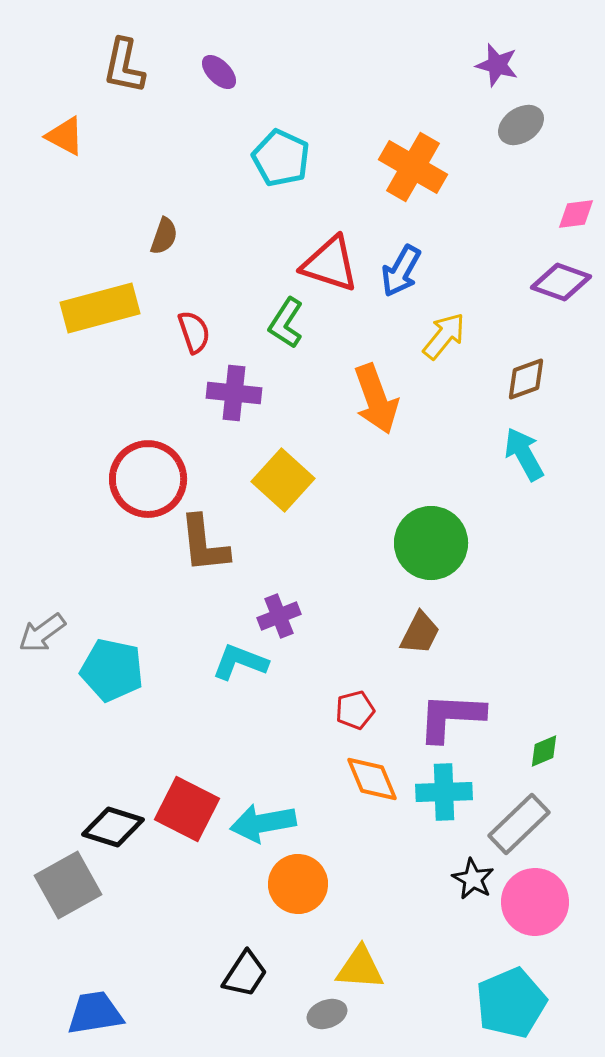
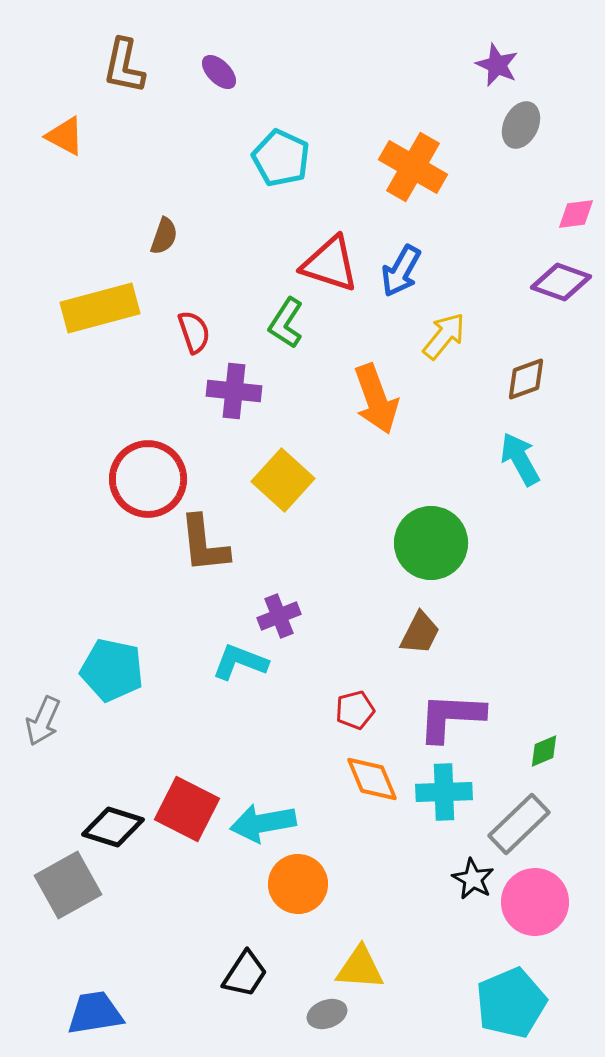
purple star at (497, 65): rotated 9 degrees clockwise
gray ellipse at (521, 125): rotated 30 degrees counterclockwise
purple cross at (234, 393): moved 2 px up
cyan arrow at (524, 454): moved 4 px left, 5 px down
gray arrow at (42, 633): moved 1 px right, 88 px down; rotated 30 degrees counterclockwise
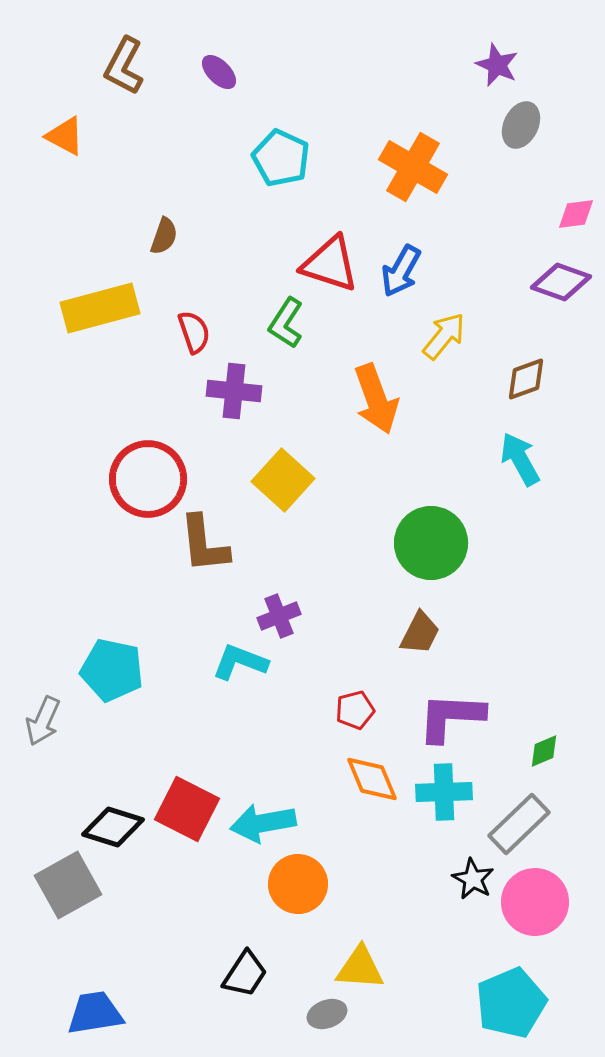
brown L-shape at (124, 66): rotated 16 degrees clockwise
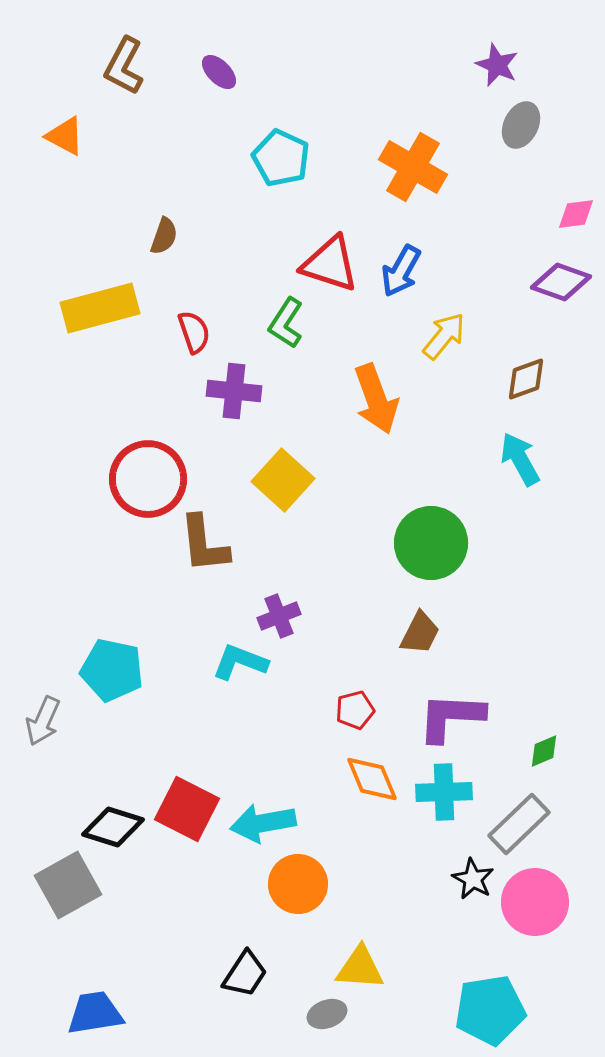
cyan pentagon at (511, 1003): moved 21 px left, 7 px down; rotated 14 degrees clockwise
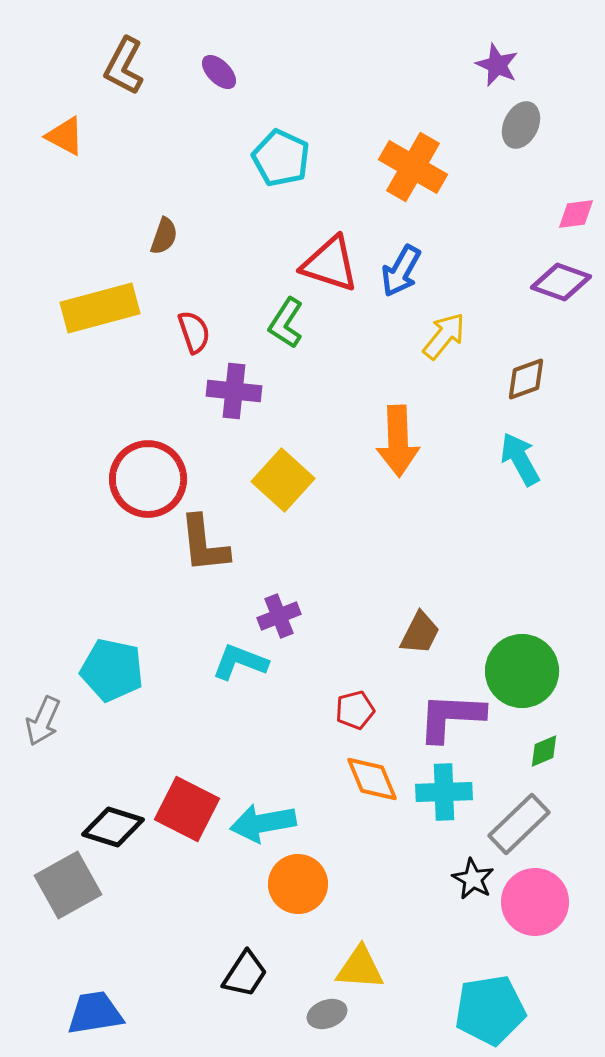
orange arrow at (376, 399): moved 22 px right, 42 px down; rotated 18 degrees clockwise
green circle at (431, 543): moved 91 px right, 128 px down
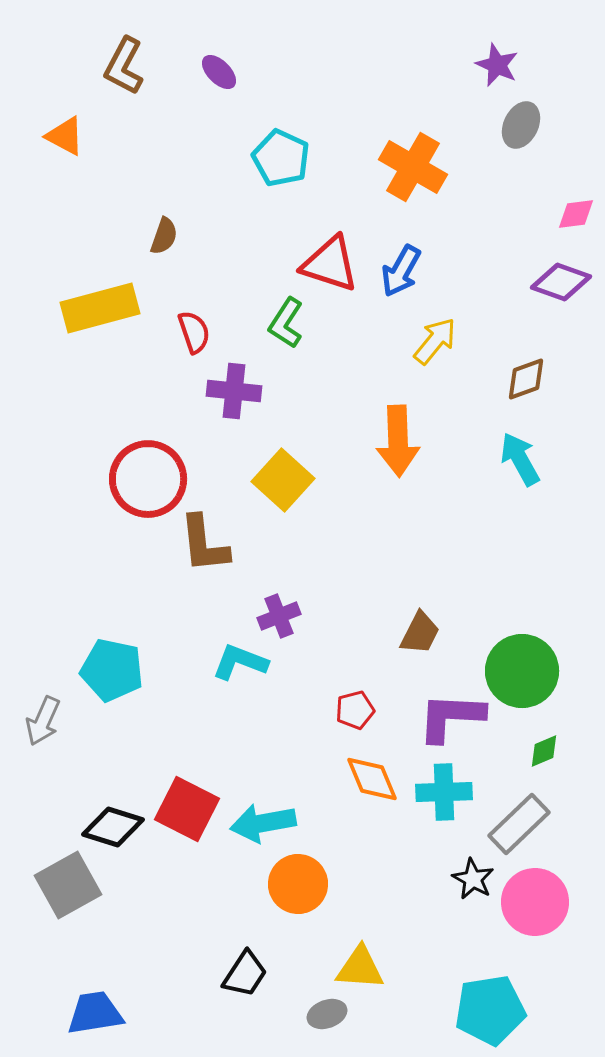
yellow arrow at (444, 336): moved 9 px left, 5 px down
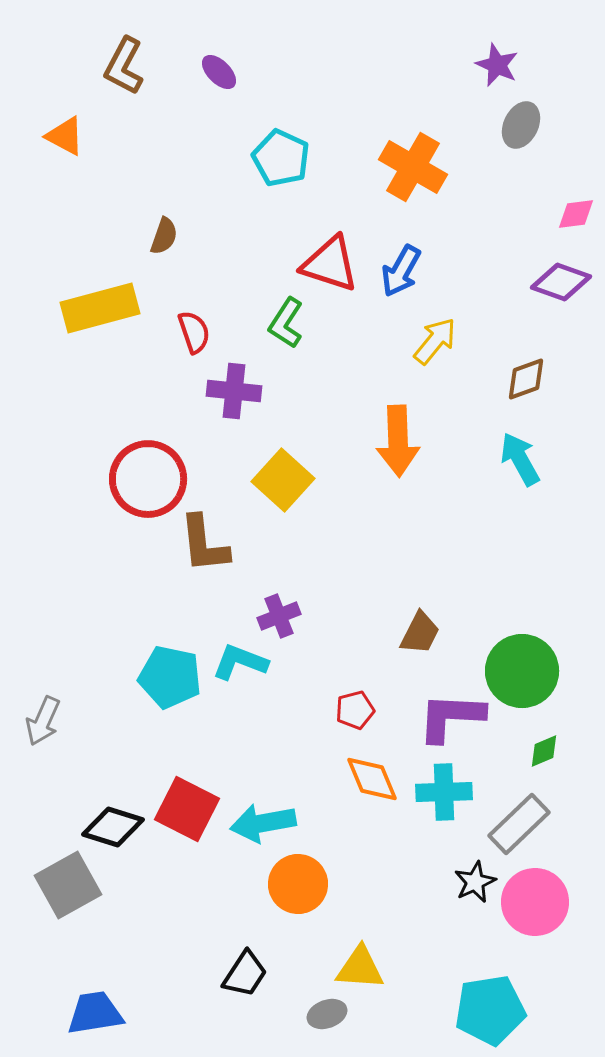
cyan pentagon at (112, 670): moved 58 px right, 7 px down
black star at (473, 879): moved 2 px right, 3 px down; rotated 18 degrees clockwise
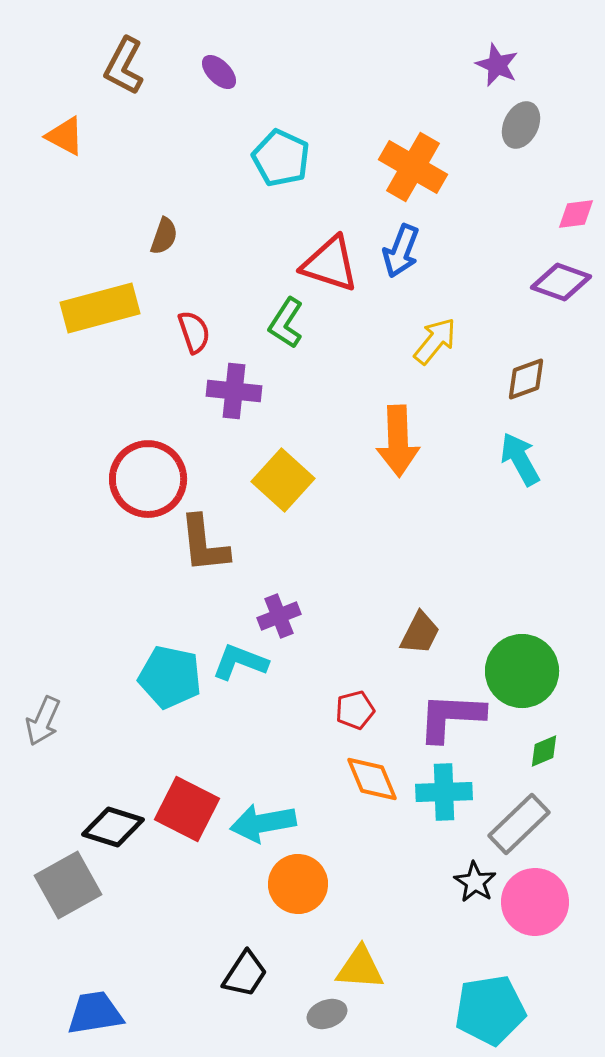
blue arrow at (401, 271): moved 20 px up; rotated 8 degrees counterclockwise
black star at (475, 882): rotated 15 degrees counterclockwise
